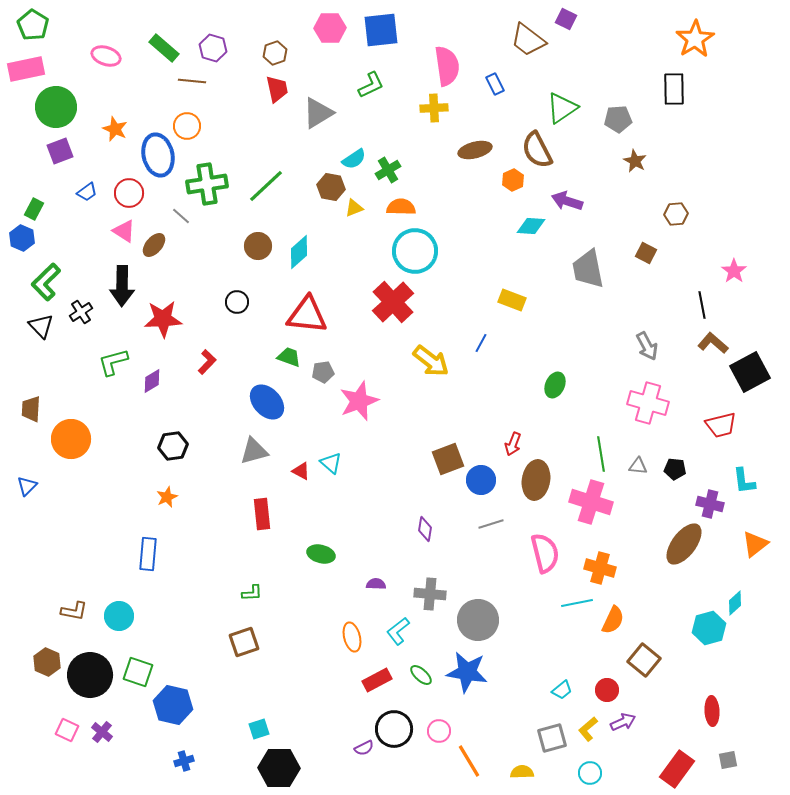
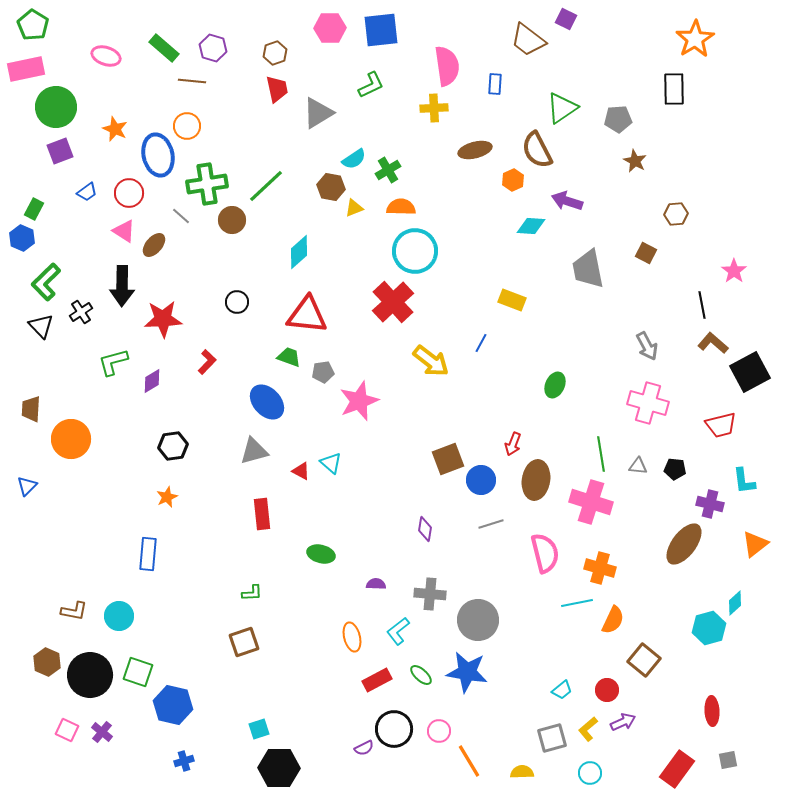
blue rectangle at (495, 84): rotated 30 degrees clockwise
brown circle at (258, 246): moved 26 px left, 26 px up
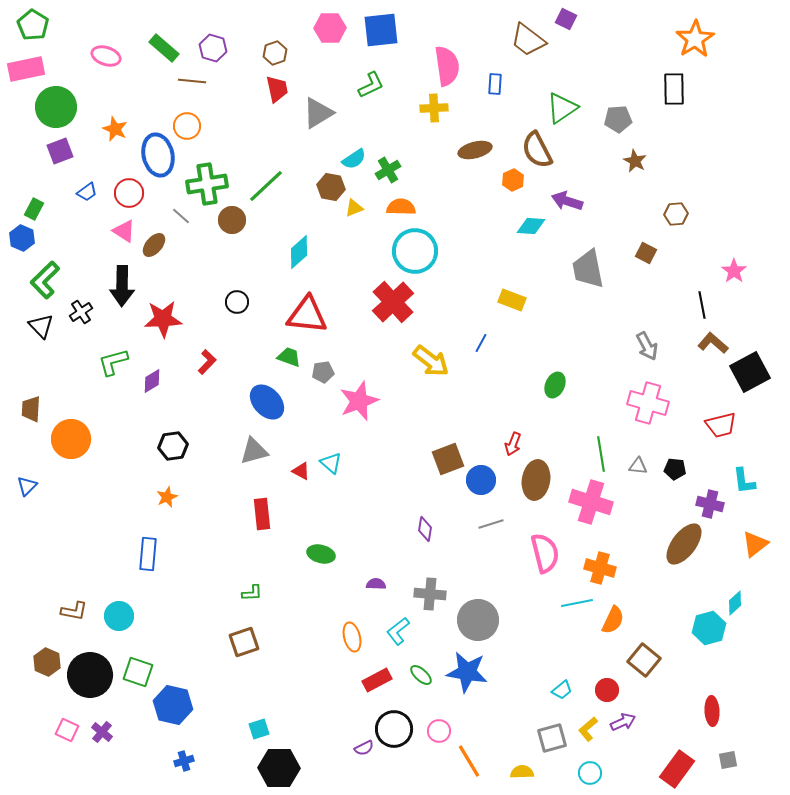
green L-shape at (46, 282): moved 1 px left, 2 px up
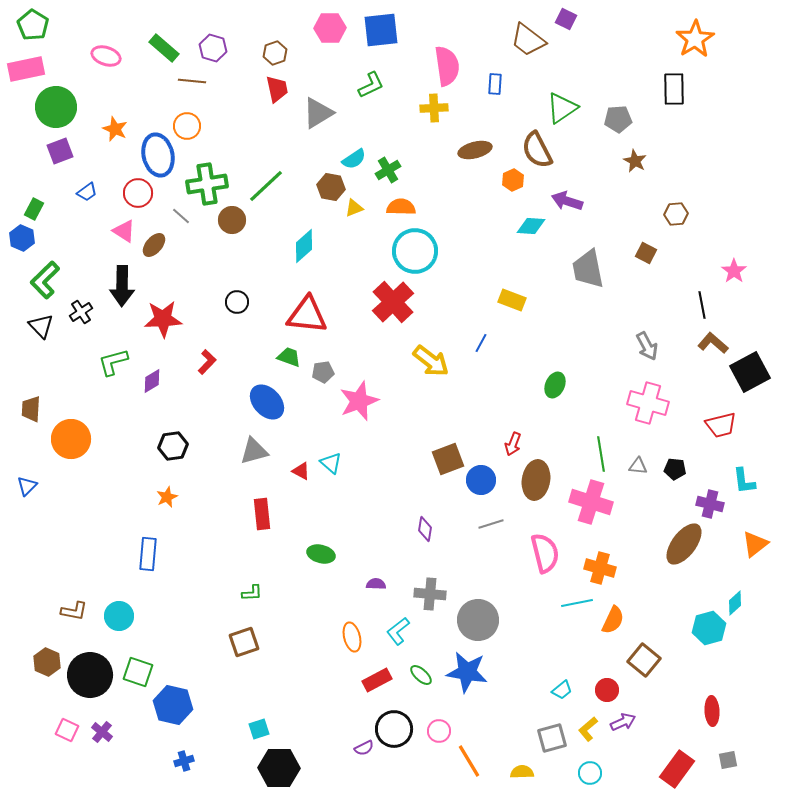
red circle at (129, 193): moved 9 px right
cyan diamond at (299, 252): moved 5 px right, 6 px up
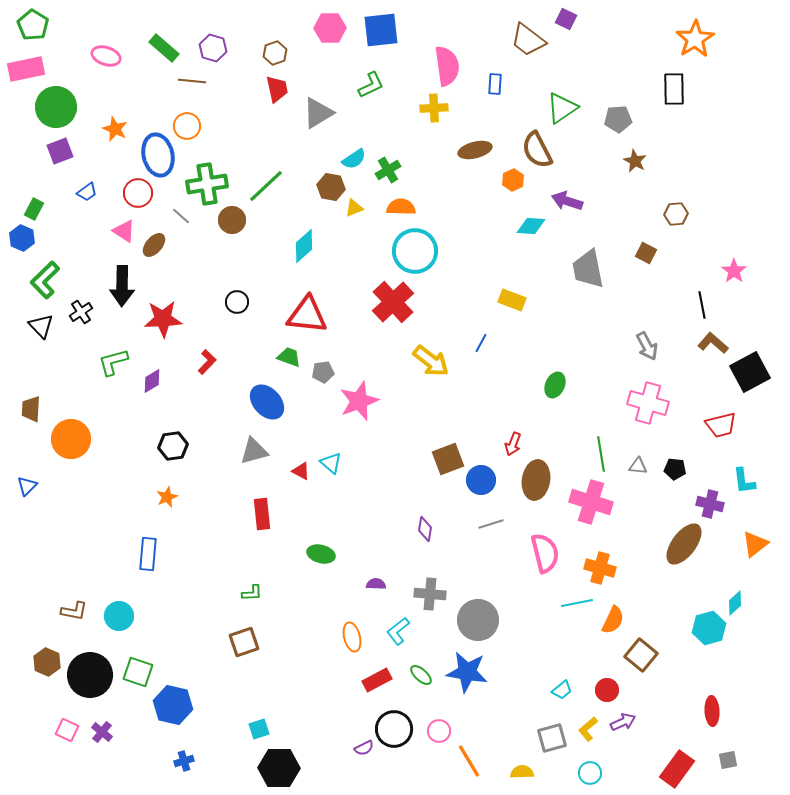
brown square at (644, 660): moved 3 px left, 5 px up
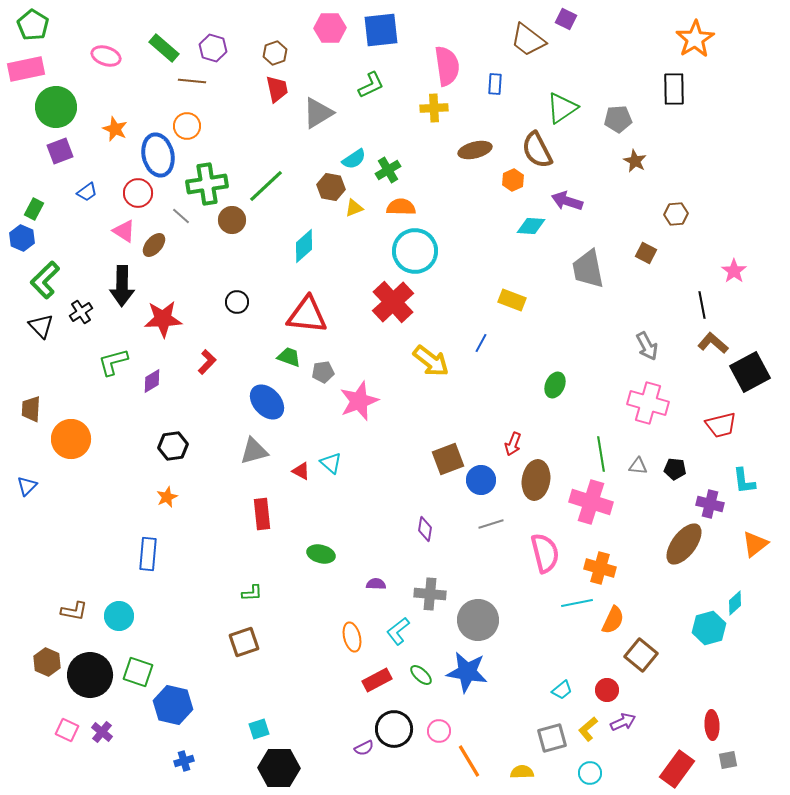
red ellipse at (712, 711): moved 14 px down
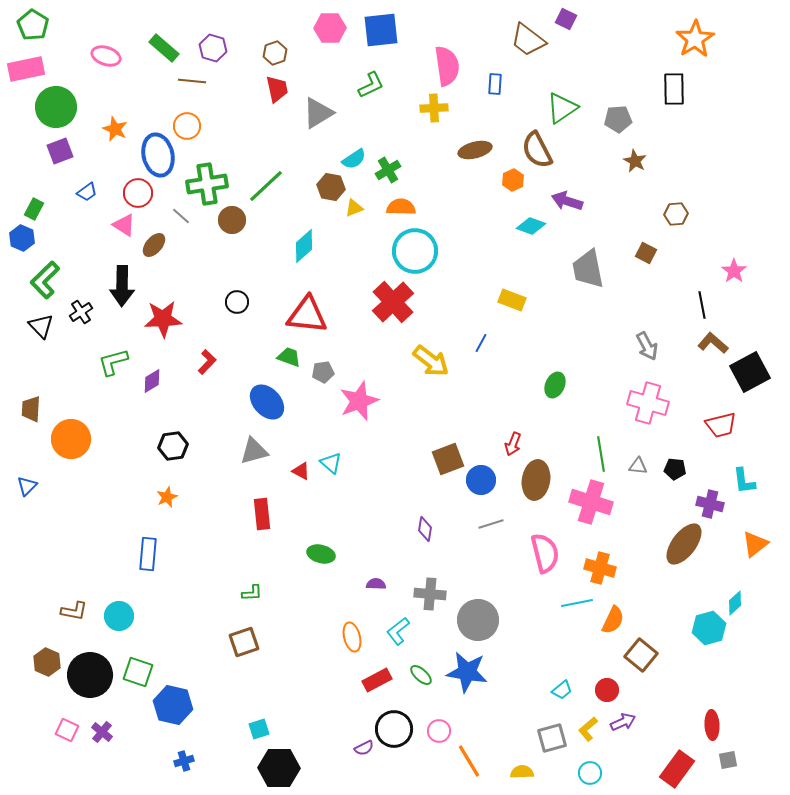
cyan diamond at (531, 226): rotated 16 degrees clockwise
pink triangle at (124, 231): moved 6 px up
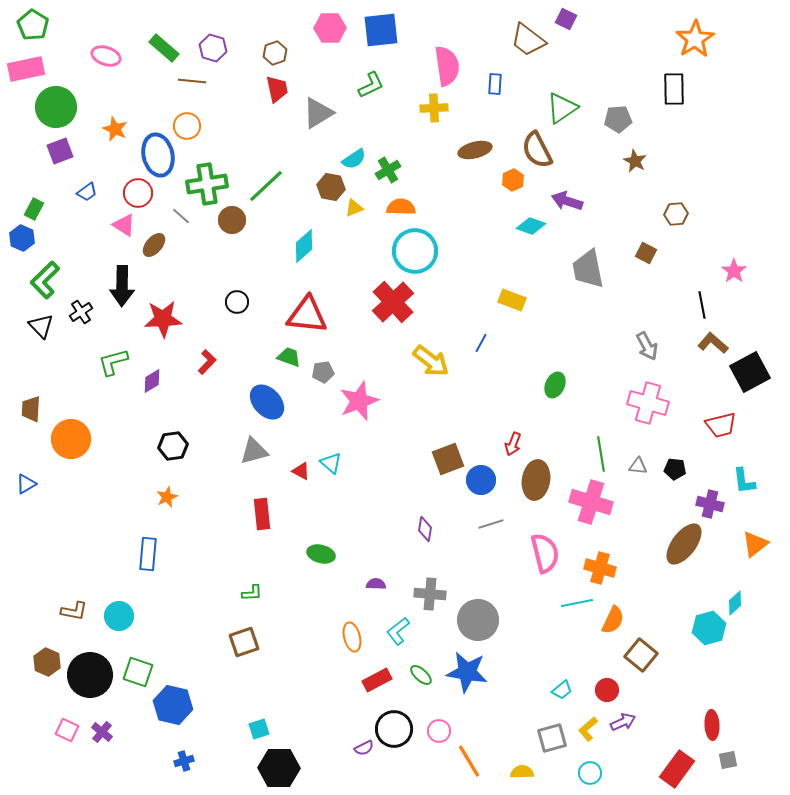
blue triangle at (27, 486): moved 1 px left, 2 px up; rotated 15 degrees clockwise
